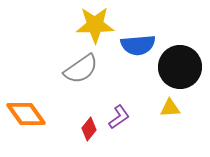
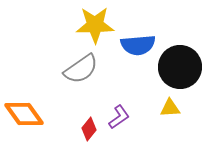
orange diamond: moved 2 px left
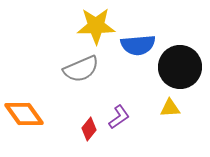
yellow star: moved 1 px right, 1 px down
gray semicircle: rotated 12 degrees clockwise
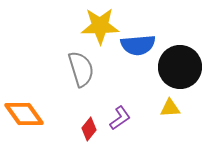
yellow star: moved 4 px right
gray semicircle: rotated 84 degrees counterclockwise
purple L-shape: moved 1 px right, 1 px down
